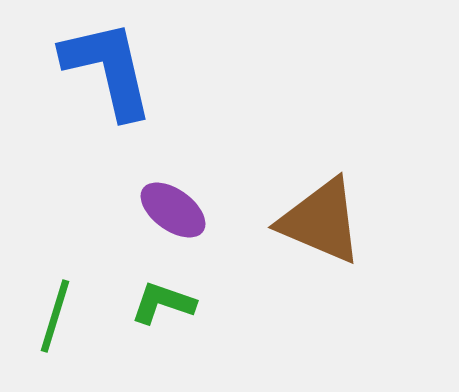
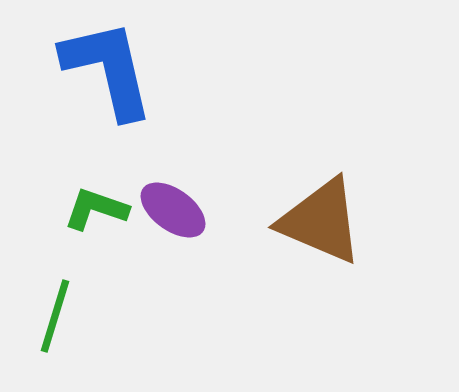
green L-shape: moved 67 px left, 94 px up
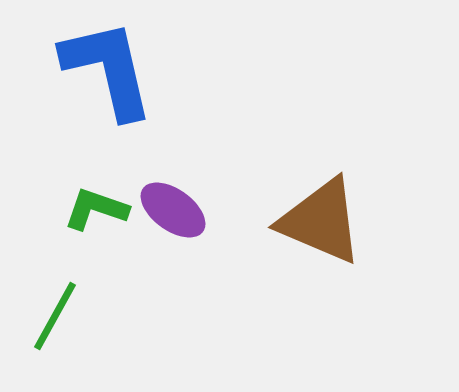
green line: rotated 12 degrees clockwise
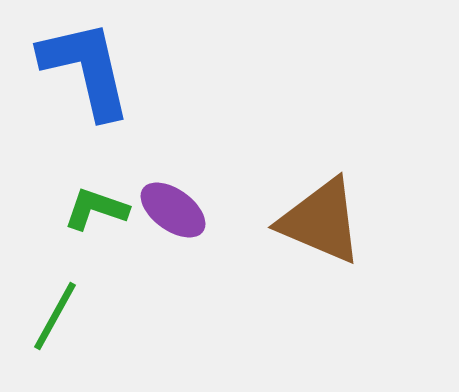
blue L-shape: moved 22 px left
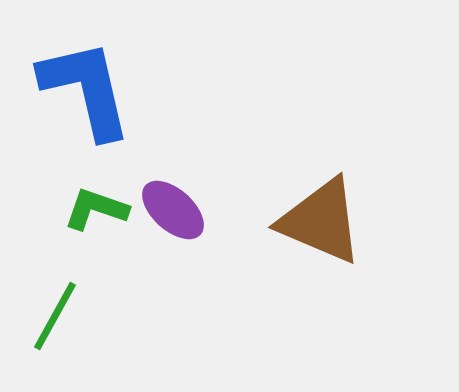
blue L-shape: moved 20 px down
purple ellipse: rotated 6 degrees clockwise
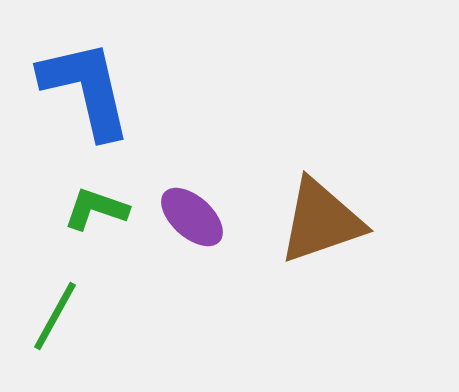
purple ellipse: moved 19 px right, 7 px down
brown triangle: rotated 42 degrees counterclockwise
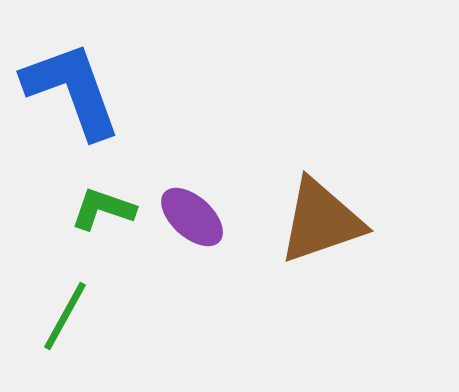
blue L-shape: moved 14 px left, 1 px down; rotated 7 degrees counterclockwise
green L-shape: moved 7 px right
green line: moved 10 px right
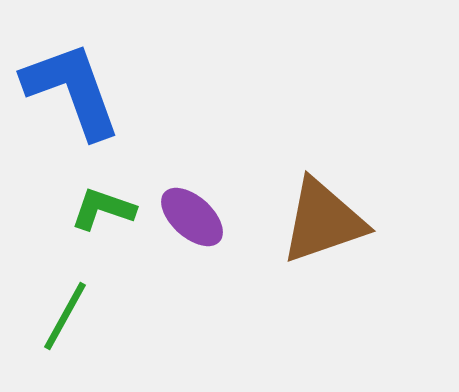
brown triangle: moved 2 px right
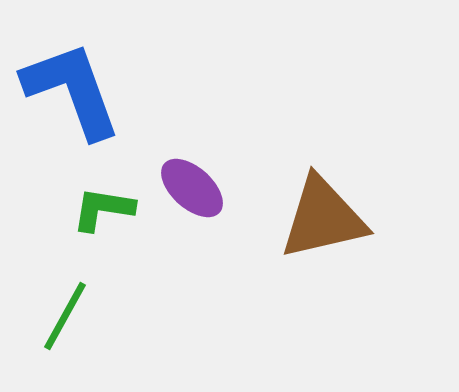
green L-shape: rotated 10 degrees counterclockwise
purple ellipse: moved 29 px up
brown triangle: moved 3 px up; rotated 6 degrees clockwise
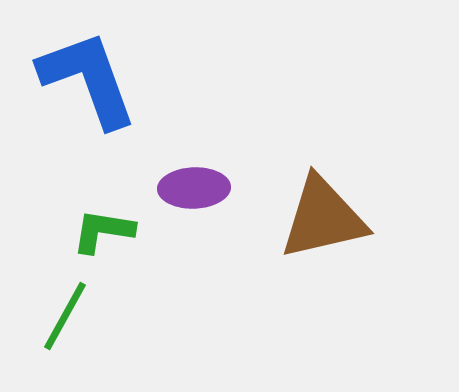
blue L-shape: moved 16 px right, 11 px up
purple ellipse: moved 2 px right; rotated 44 degrees counterclockwise
green L-shape: moved 22 px down
